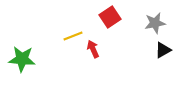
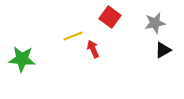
red square: rotated 20 degrees counterclockwise
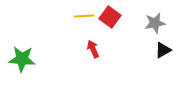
yellow line: moved 11 px right, 20 px up; rotated 18 degrees clockwise
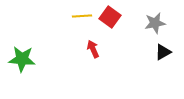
yellow line: moved 2 px left
black triangle: moved 2 px down
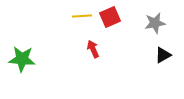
red square: rotated 30 degrees clockwise
black triangle: moved 3 px down
